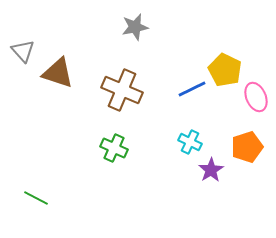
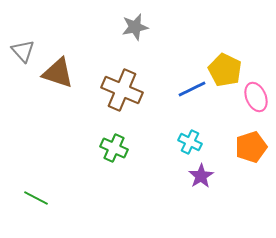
orange pentagon: moved 4 px right
purple star: moved 10 px left, 6 px down
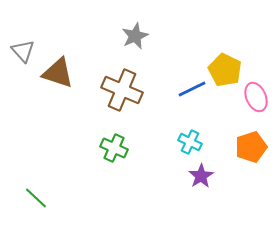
gray star: moved 9 px down; rotated 12 degrees counterclockwise
green line: rotated 15 degrees clockwise
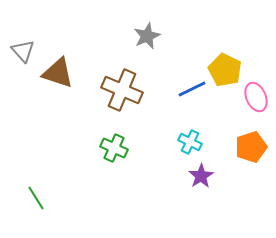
gray star: moved 12 px right
green line: rotated 15 degrees clockwise
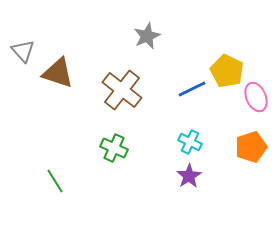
yellow pentagon: moved 2 px right, 1 px down
brown cross: rotated 15 degrees clockwise
purple star: moved 12 px left
green line: moved 19 px right, 17 px up
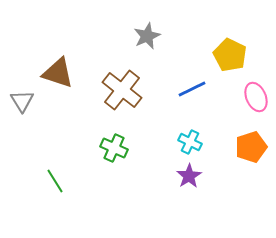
gray triangle: moved 1 px left, 50 px down; rotated 10 degrees clockwise
yellow pentagon: moved 3 px right, 16 px up
